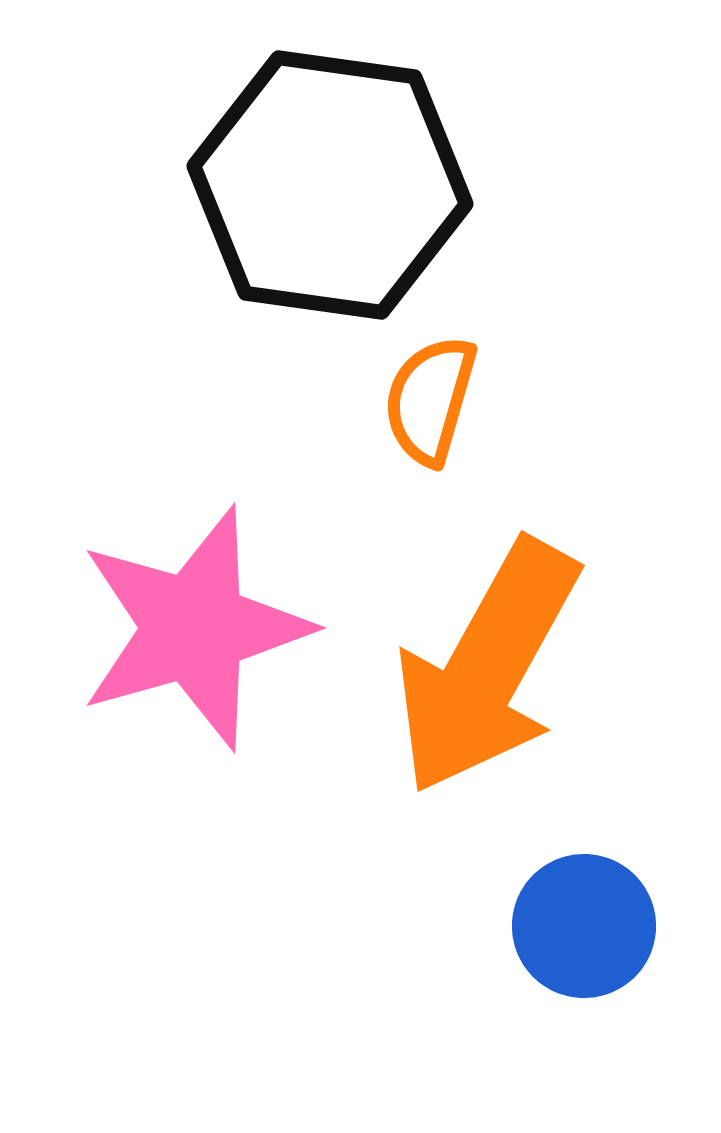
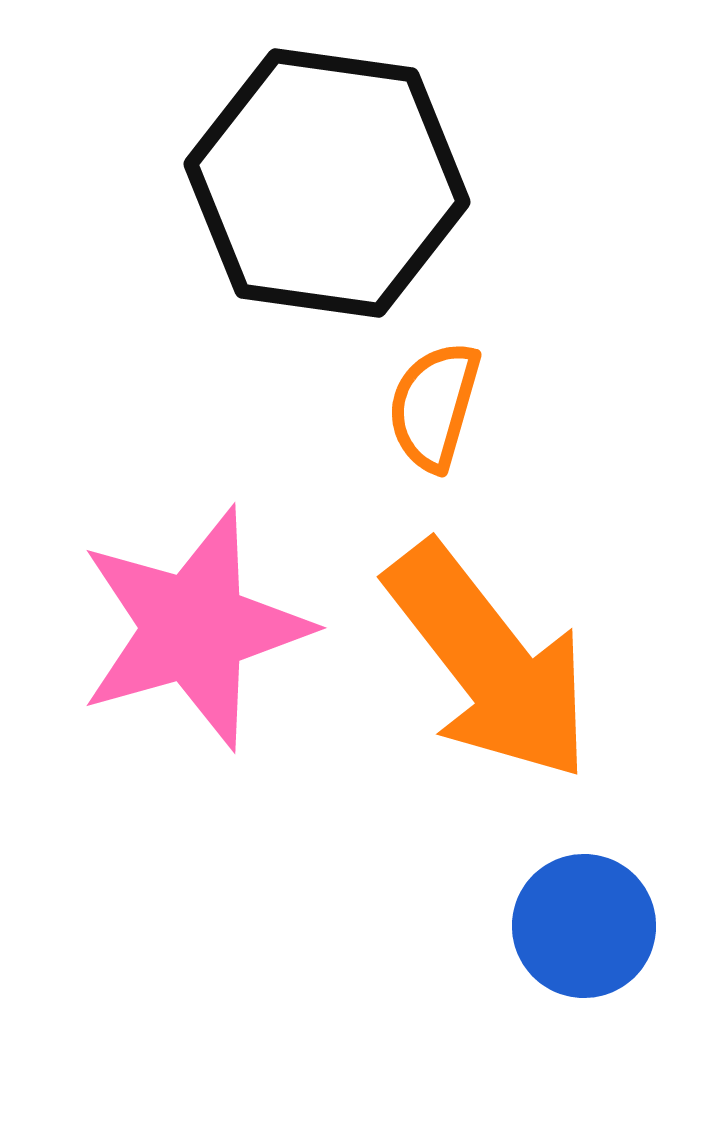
black hexagon: moved 3 px left, 2 px up
orange semicircle: moved 4 px right, 6 px down
orange arrow: moved 2 px right, 5 px up; rotated 67 degrees counterclockwise
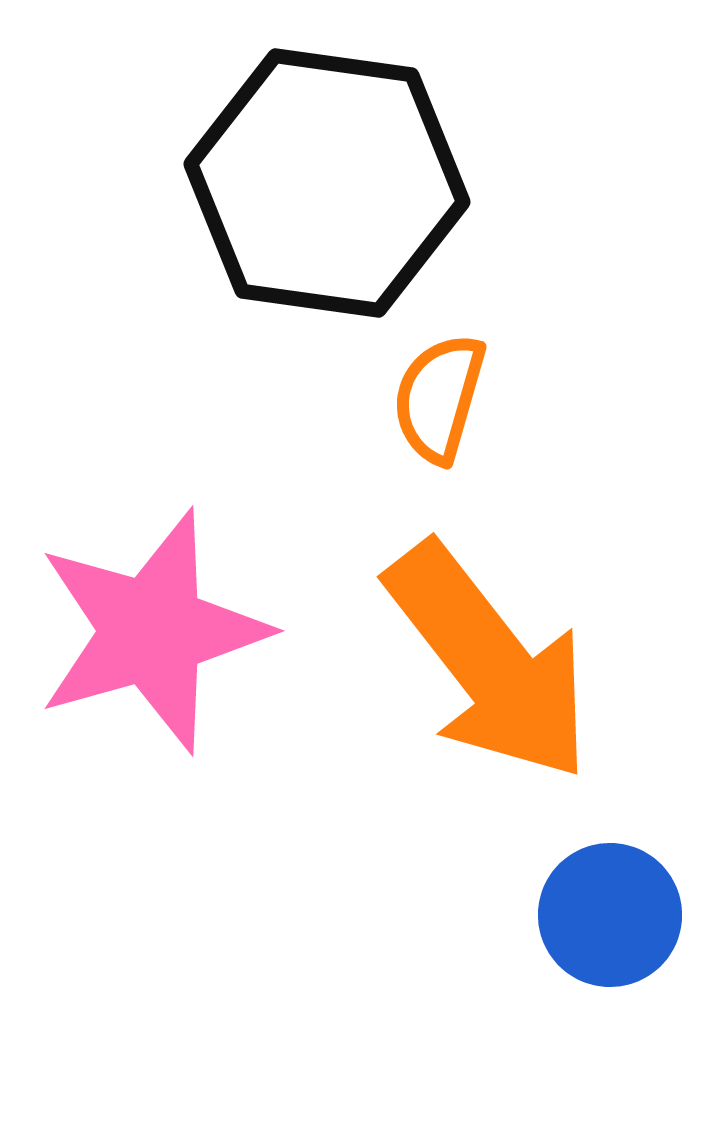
orange semicircle: moved 5 px right, 8 px up
pink star: moved 42 px left, 3 px down
blue circle: moved 26 px right, 11 px up
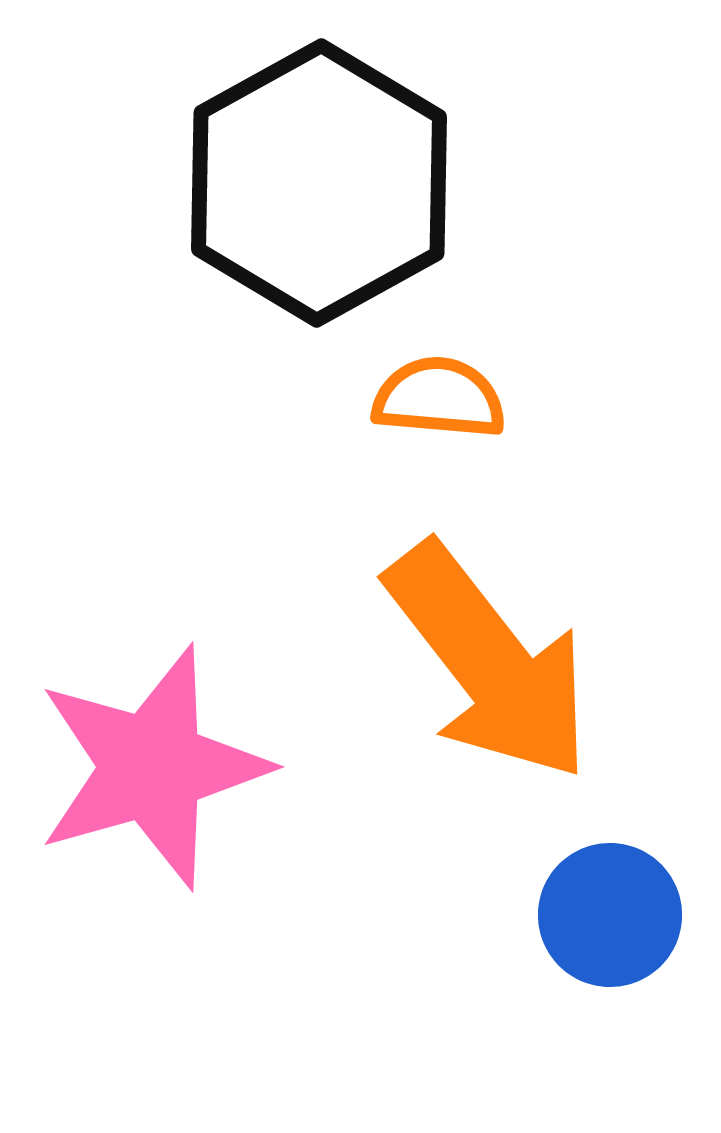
black hexagon: moved 8 px left; rotated 23 degrees clockwise
orange semicircle: rotated 79 degrees clockwise
pink star: moved 136 px down
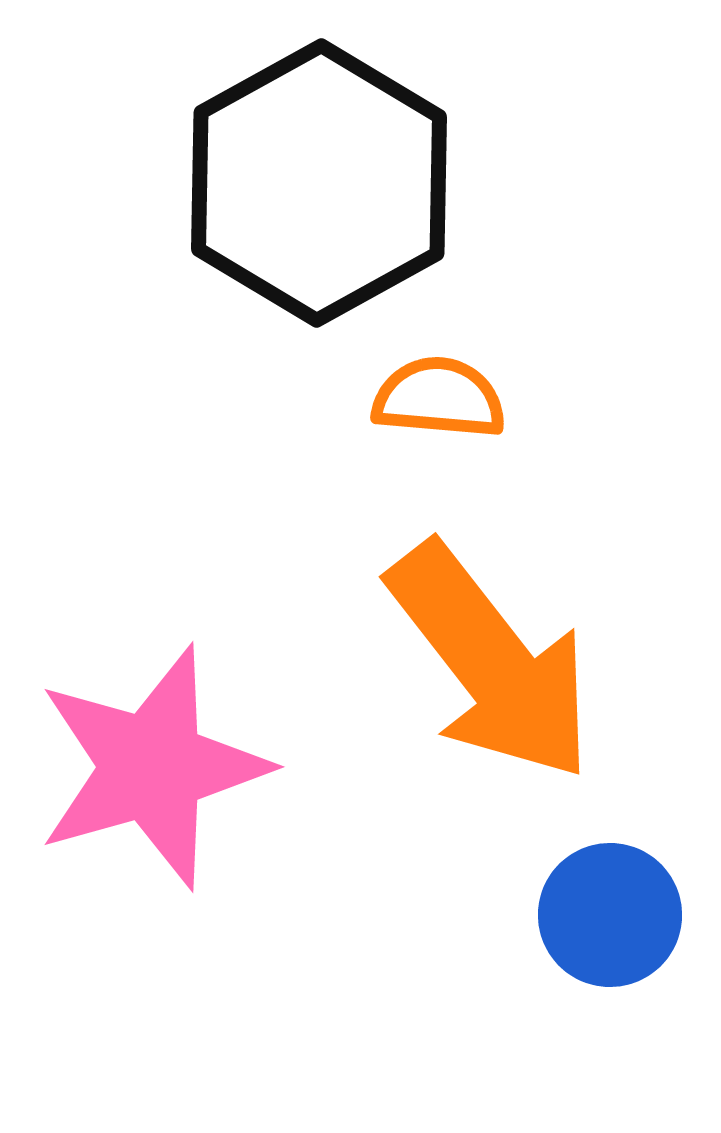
orange arrow: moved 2 px right
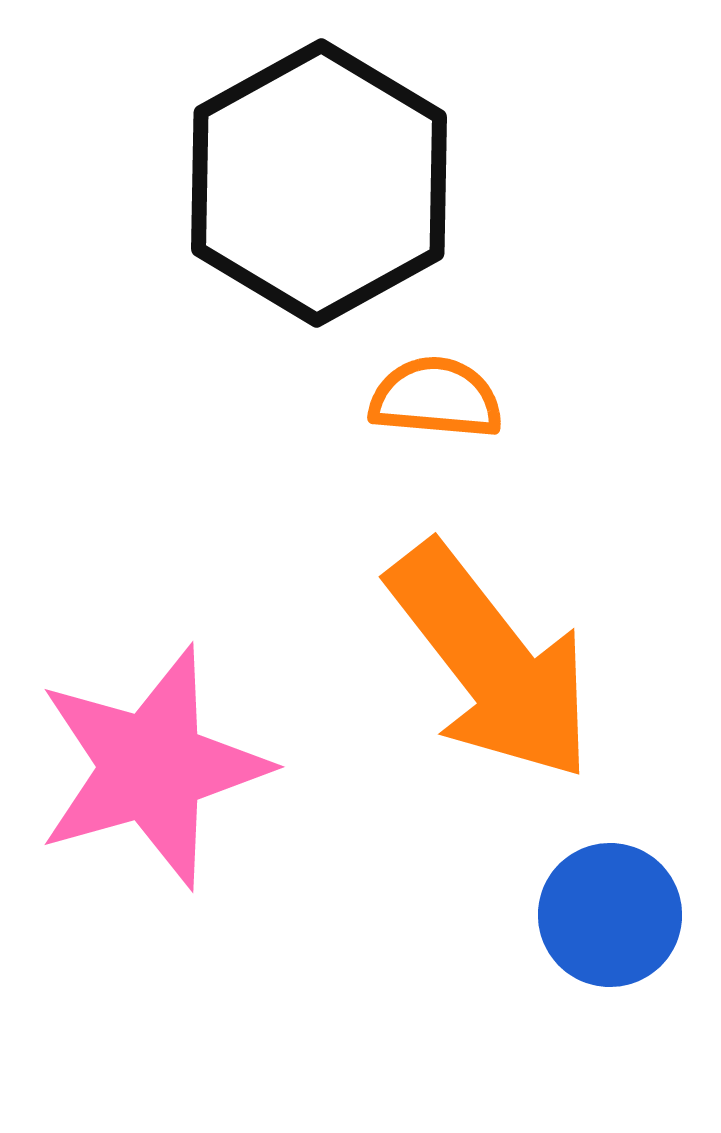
orange semicircle: moved 3 px left
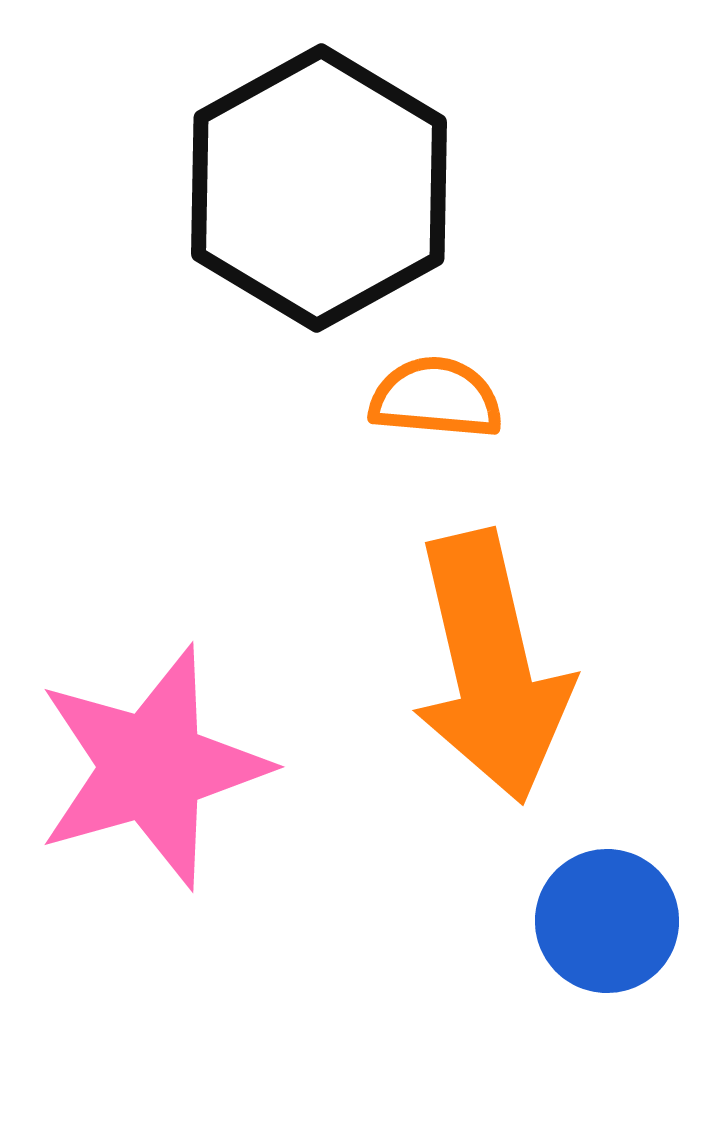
black hexagon: moved 5 px down
orange arrow: moved 5 px down; rotated 25 degrees clockwise
blue circle: moved 3 px left, 6 px down
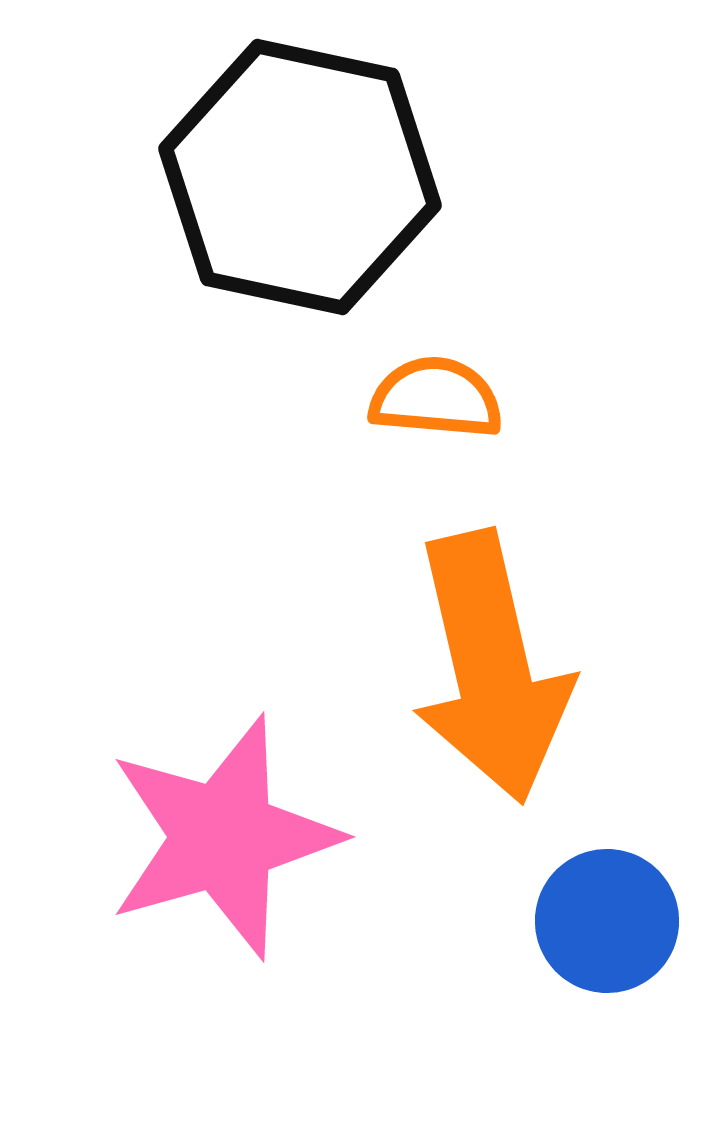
black hexagon: moved 19 px left, 11 px up; rotated 19 degrees counterclockwise
pink star: moved 71 px right, 70 px down
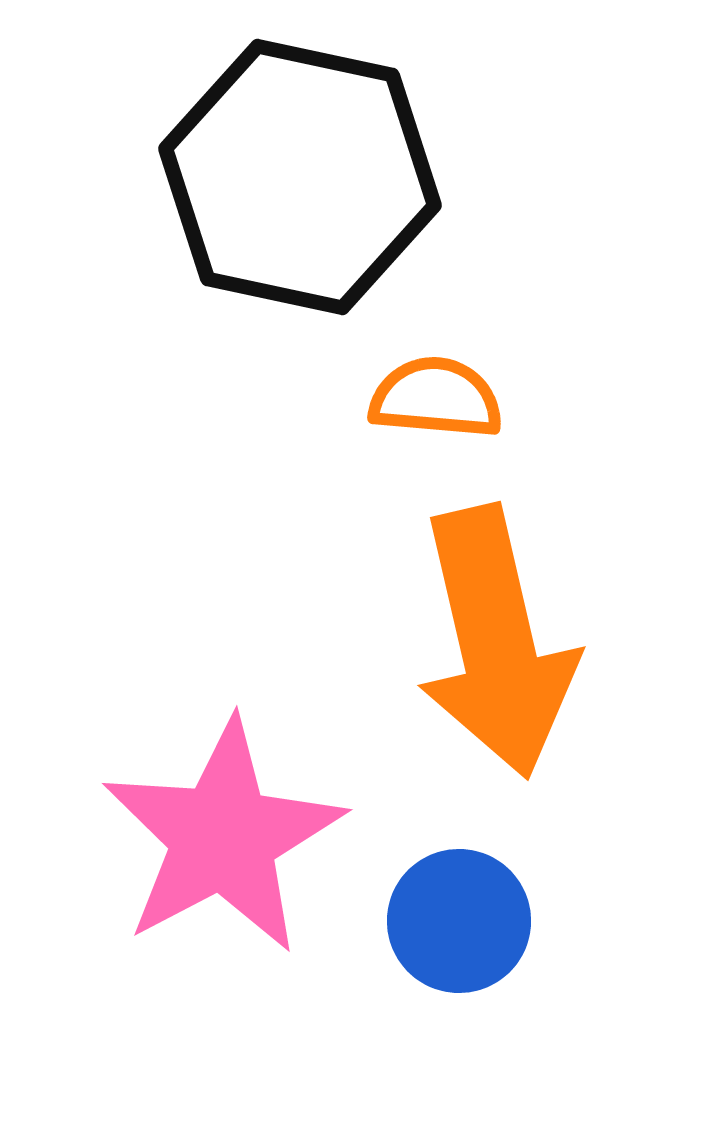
orange arrow: moved 5 px right, 25 px up
pink star: rotated 12 degrees counterclockwise
blue circle: moved 148 px left
